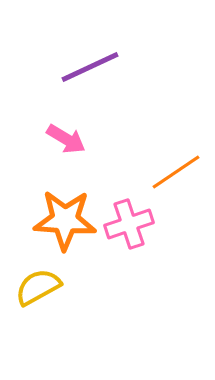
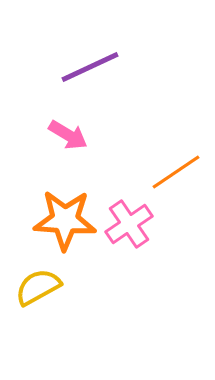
pink arrow: moved 2 px right, 4 px up
pink cross: rotated 15 degrees counterclockwise
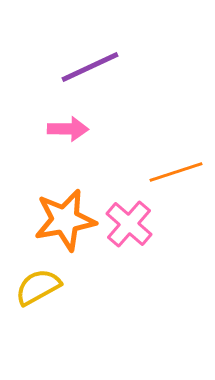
pink arrow: moved 6 px up; rotated 30 degrees counterclockwise
orange line: rotated 16 degrees clockwise
orange star: rotated 14 degrees counterclockwise
pink cross: rotated 15 degrees counterclockwise
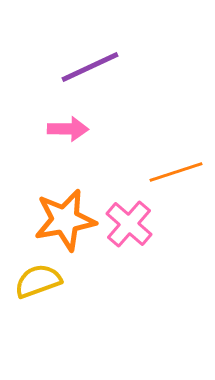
yellow semicircle: moved 6 px up; rotated 9 degrees clockwise
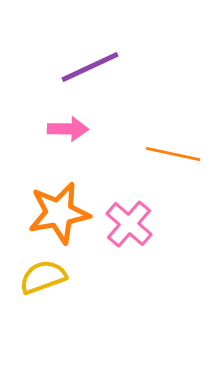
orange line: moved 3 px left, 18 px up; rotated 30 degrees clockwise
orange star: moved 6 px left, 7 px up
yellow semicircle: moved 5 px right, 4 px up
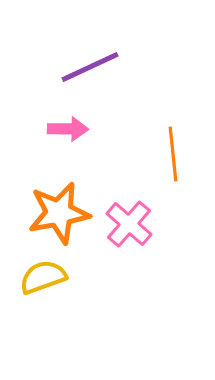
orange line: rotated 72 degrees clockwise
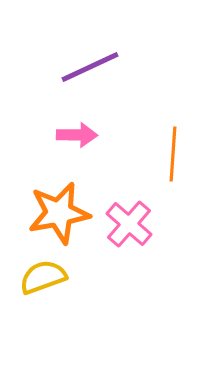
pink arrow: moved 9 px right, 6 px down
orange line: rotated 10 degrees clockwise
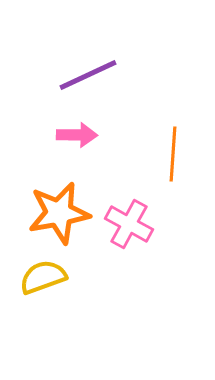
purple line: moved 2 px left, 8 px down
pink cross: rotated 12 degrees counterclockwise
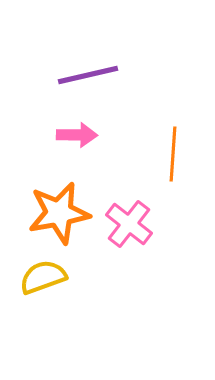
purple line: rotated 12 degrees clockwise
pink cross: rotated 9 degrees clockwise
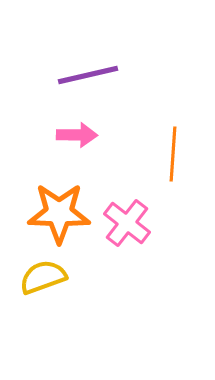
orange star: rotated 12 degrees clockwise
pink cross: moved 2 px left, 1 px up
